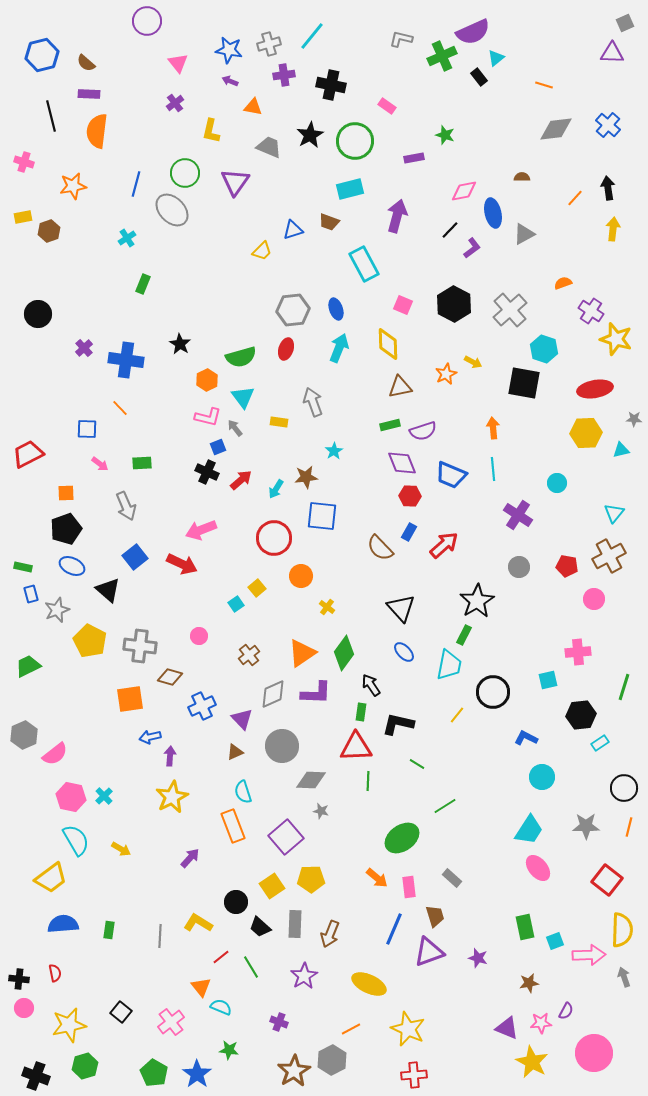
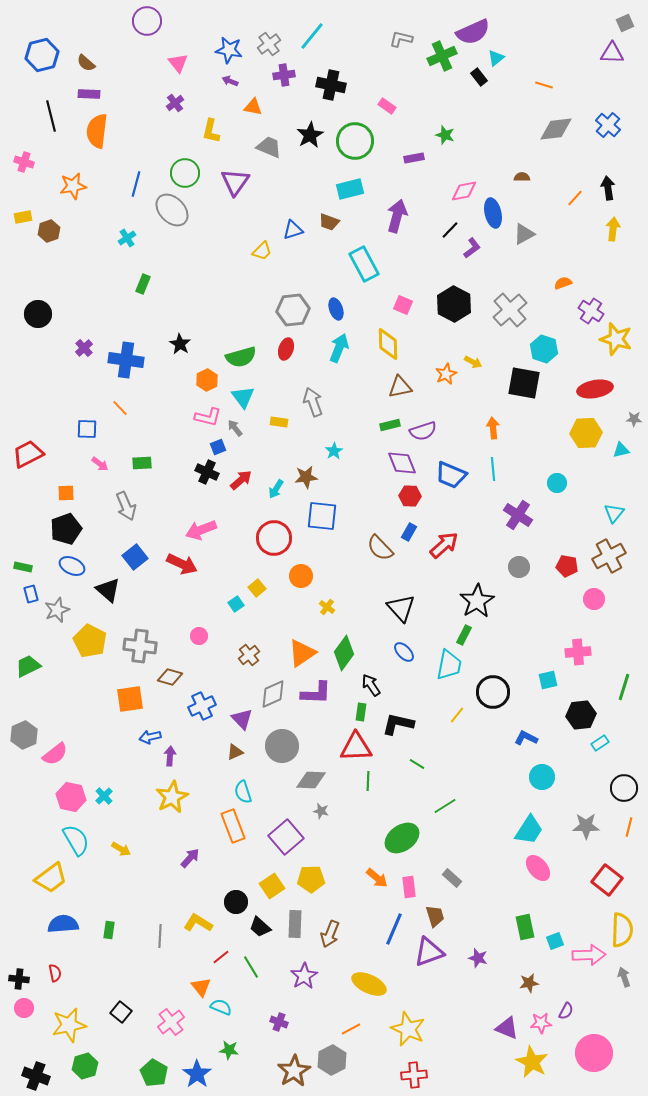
gray cross at (269, 44): rotated 20 degrees counterclockwise
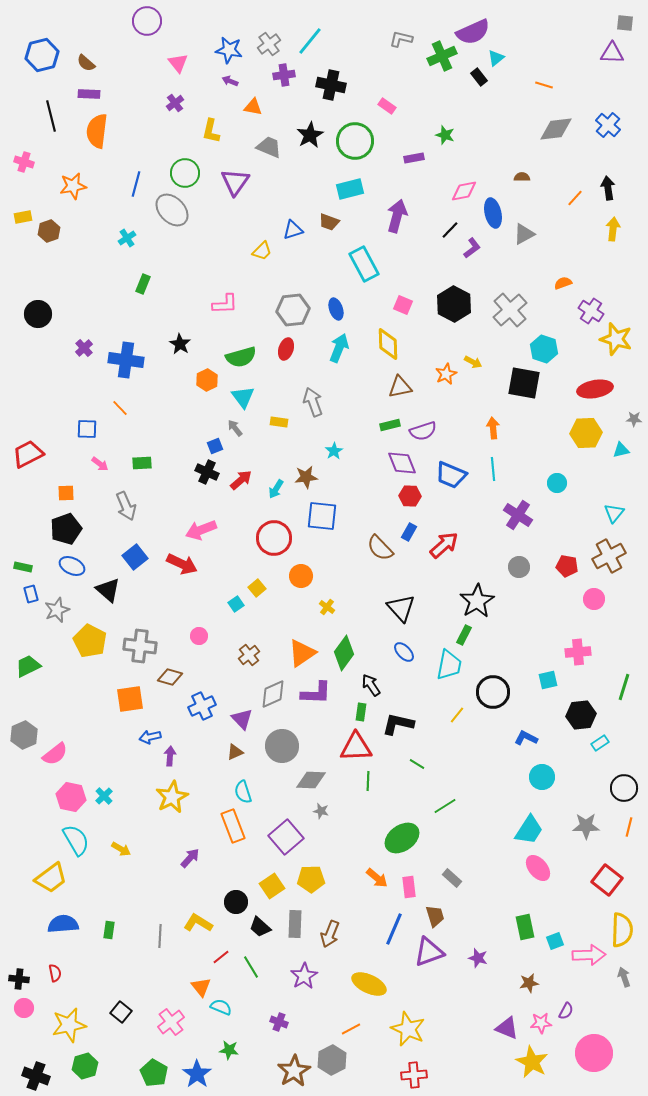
gray square at (625, 23): rotated 30 degrees clockwise
cyan line at (312, 36): moved 2 px left, 5 px down
pink L-shape at (208, 417): moved 17 px right, 113 px up; rotated 16 degrees counterclockwise
blue square at (218, 447): moved 3 px left, 1 px up
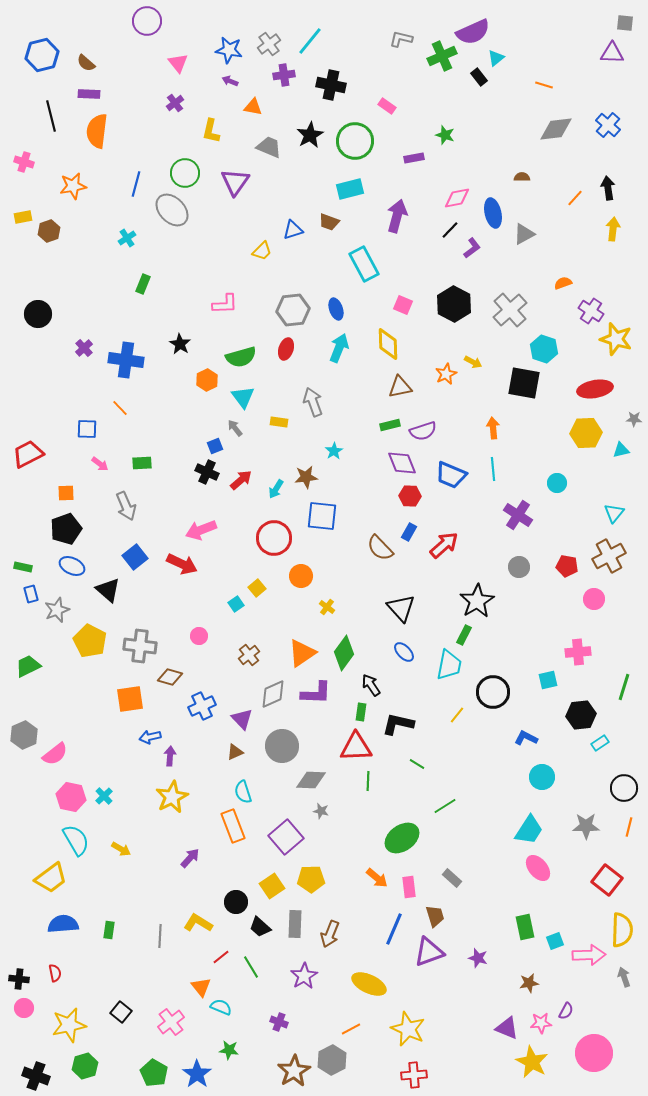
pink diamond at (464, 191): moved 7 px left, 7 px down
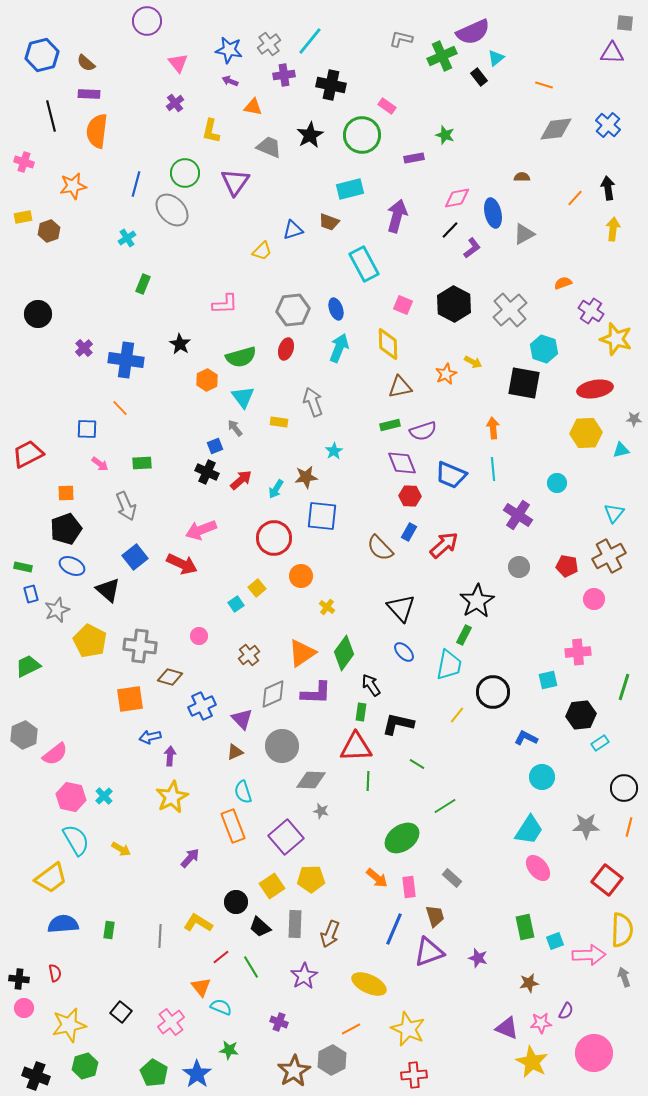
green circle at (355, 141): moved 7 px right, 6 px up
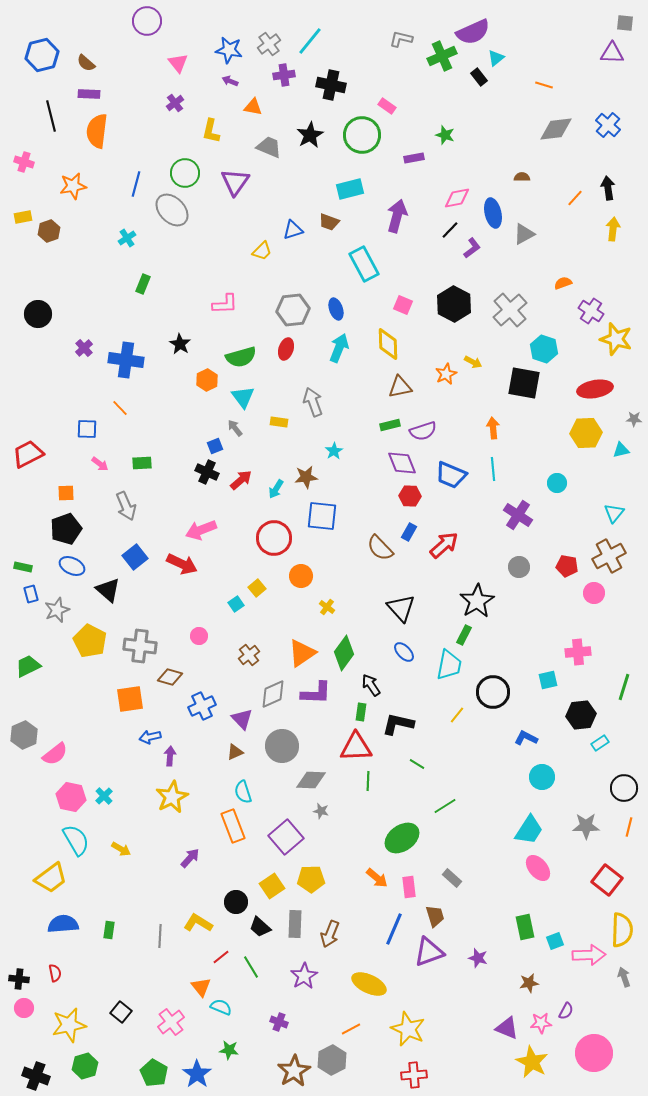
pink circle at (594, 599): moved 6 px up
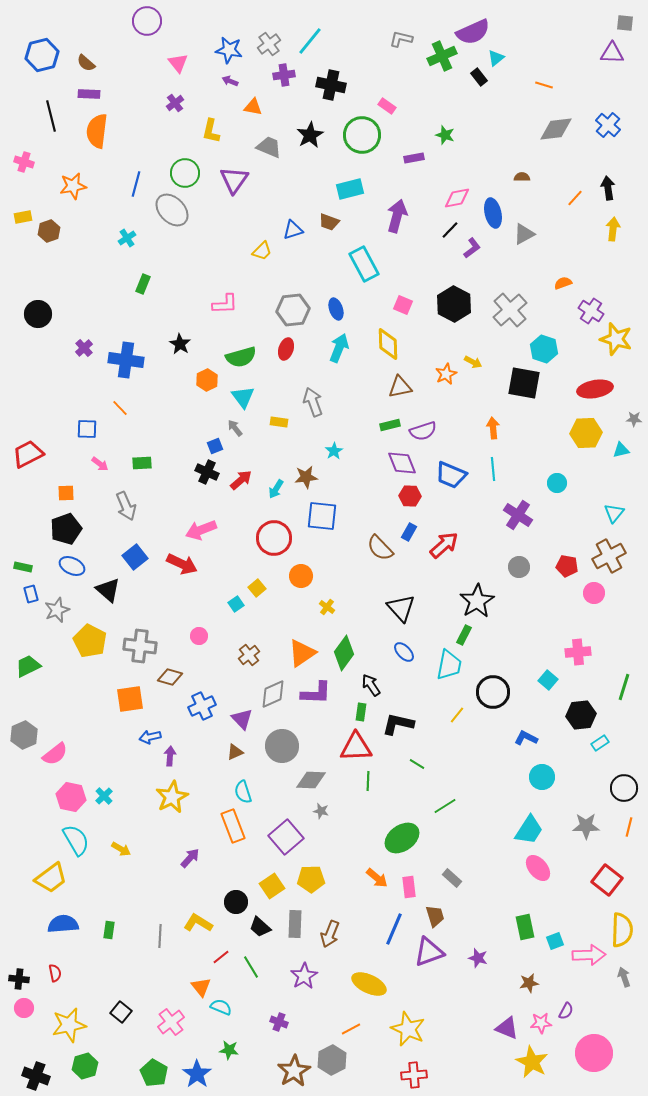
purple triangle at (235, 182): moved 1 px left, 2 px up
cyan square at (548, 680): rotated 36 degrees counterclockwise
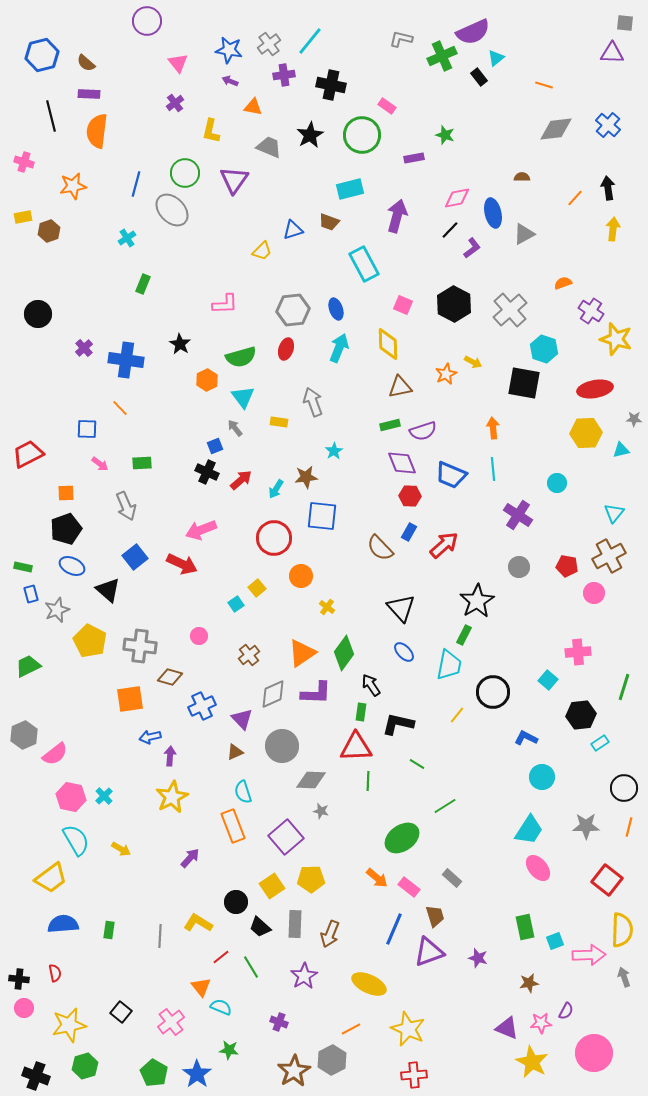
pink rectangle at (409, 887): rotated 45 degrees counterclockwise
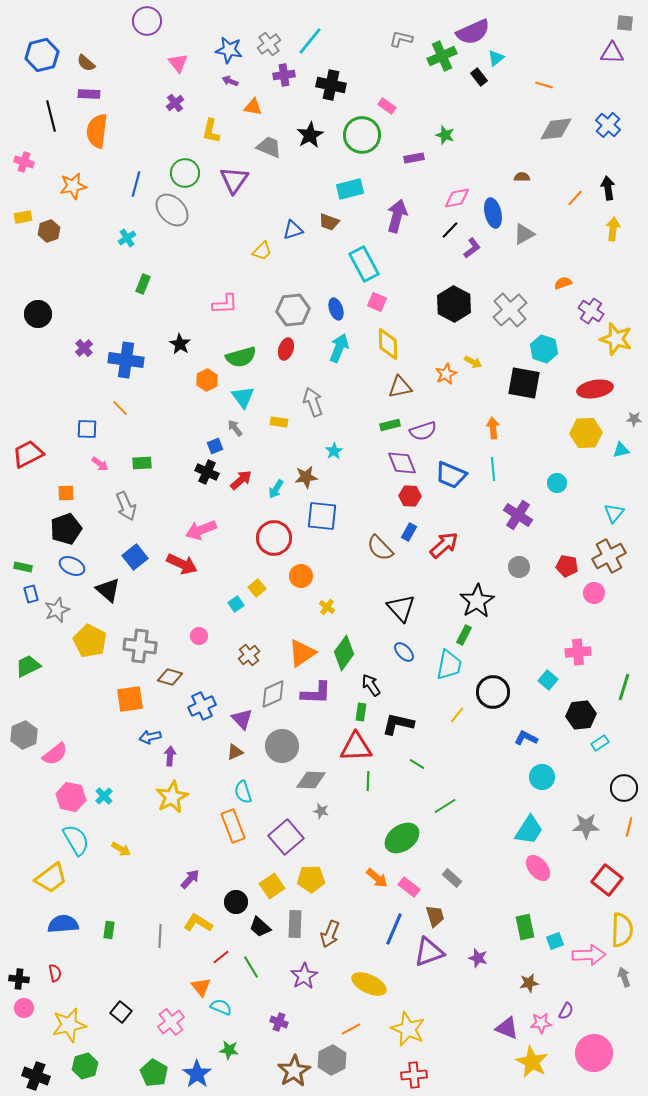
pink square at (403, 305): moved 26 px left, 3 px up
purple arrow at (190, 858): moved 21 px down
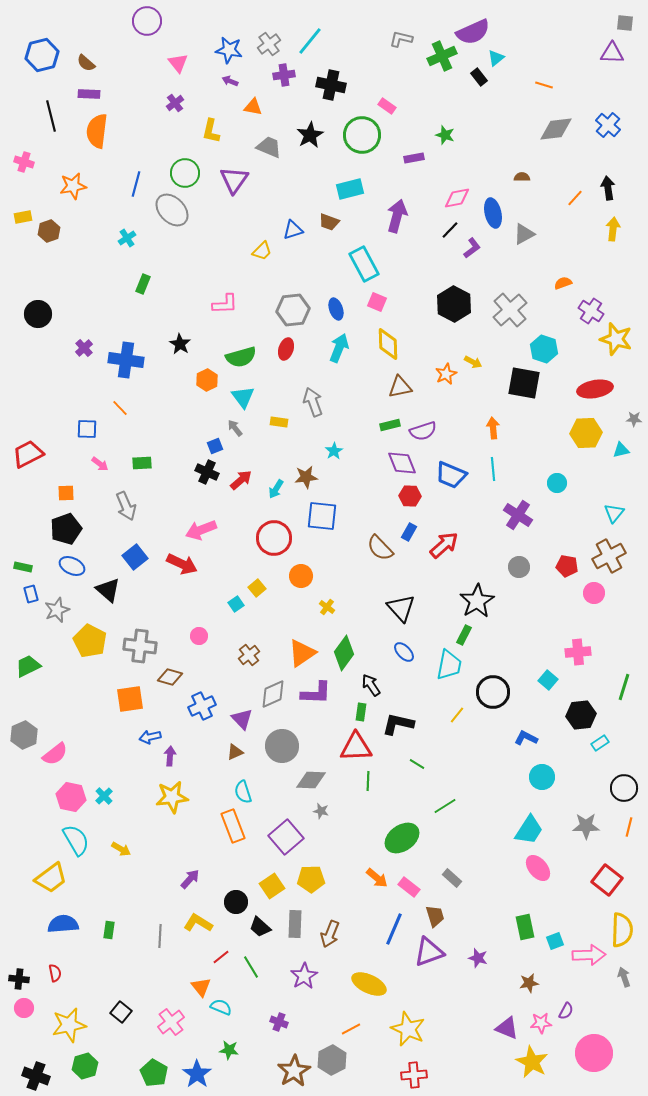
yellow star at (172, 797): rotated 20 degrees clockwise
